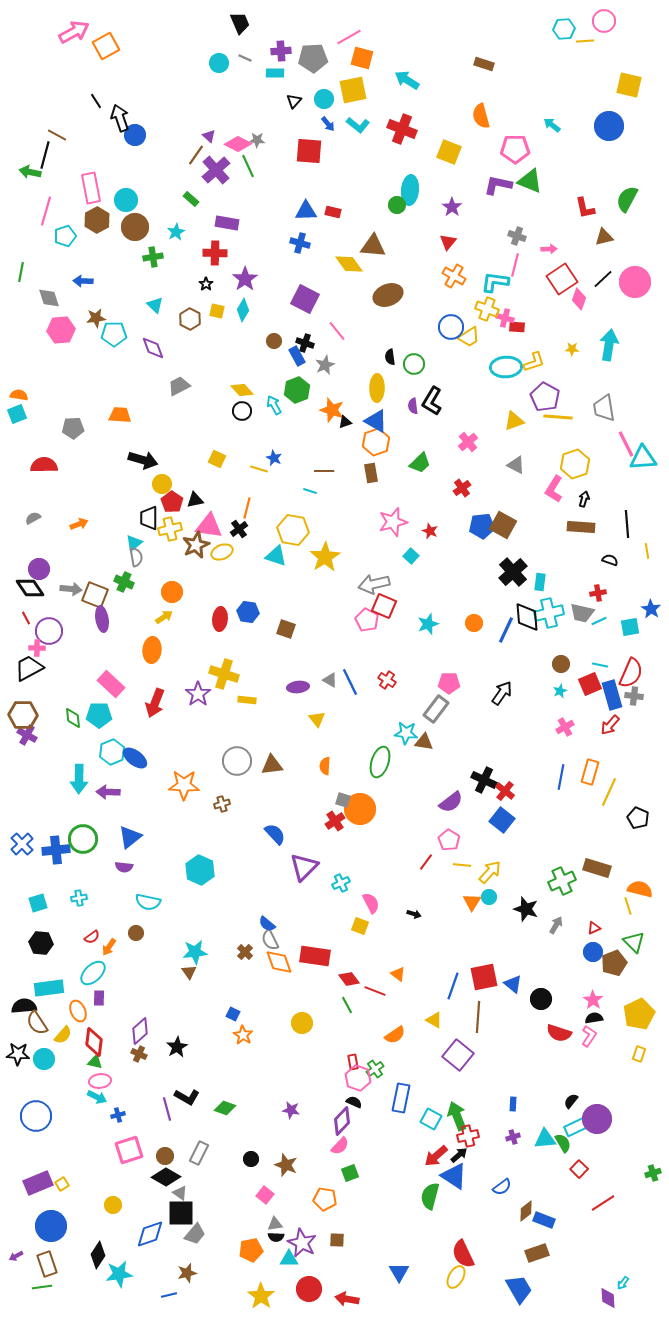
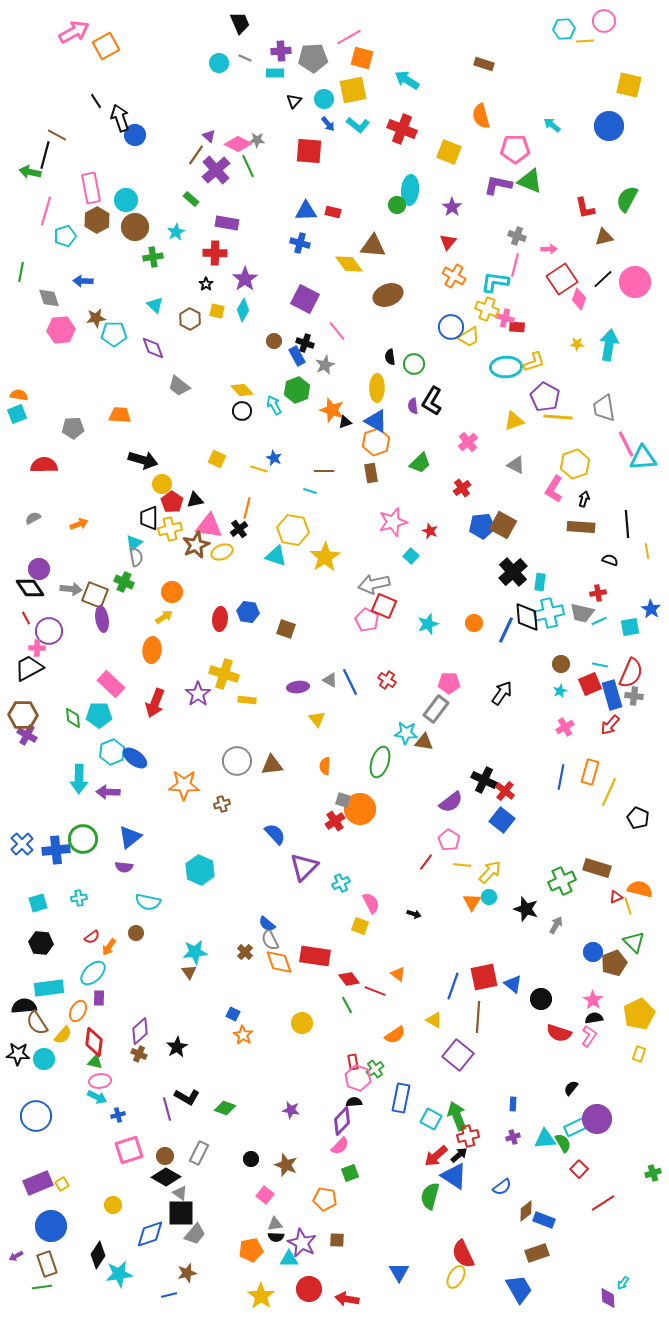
yellow star at (572, 349): moved 5 px right, 5 px up
gray trapezoid at (179, 386): rotated 115 degrees counterclockwise
red triangle at (594, 928): moved 22 px right, 31 px up
orange ellipse at (78, 1011): rotated 50 degrees clockwise
black semicircle at (571, 1101): moved 13 px up
black semicircle at (354, 1102): rotated 28 degrees counterclockwise
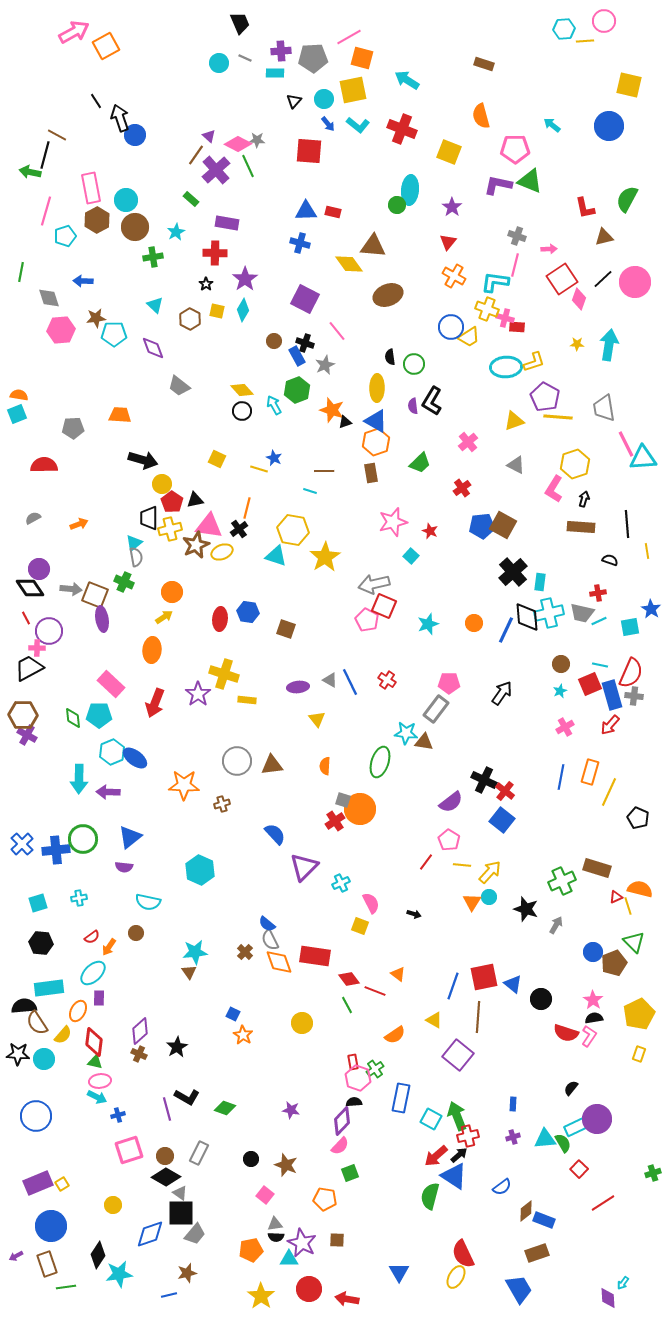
red semicircle at (559, 1033): moved 7 px right
green line at (42, 1287): moved 24 px right
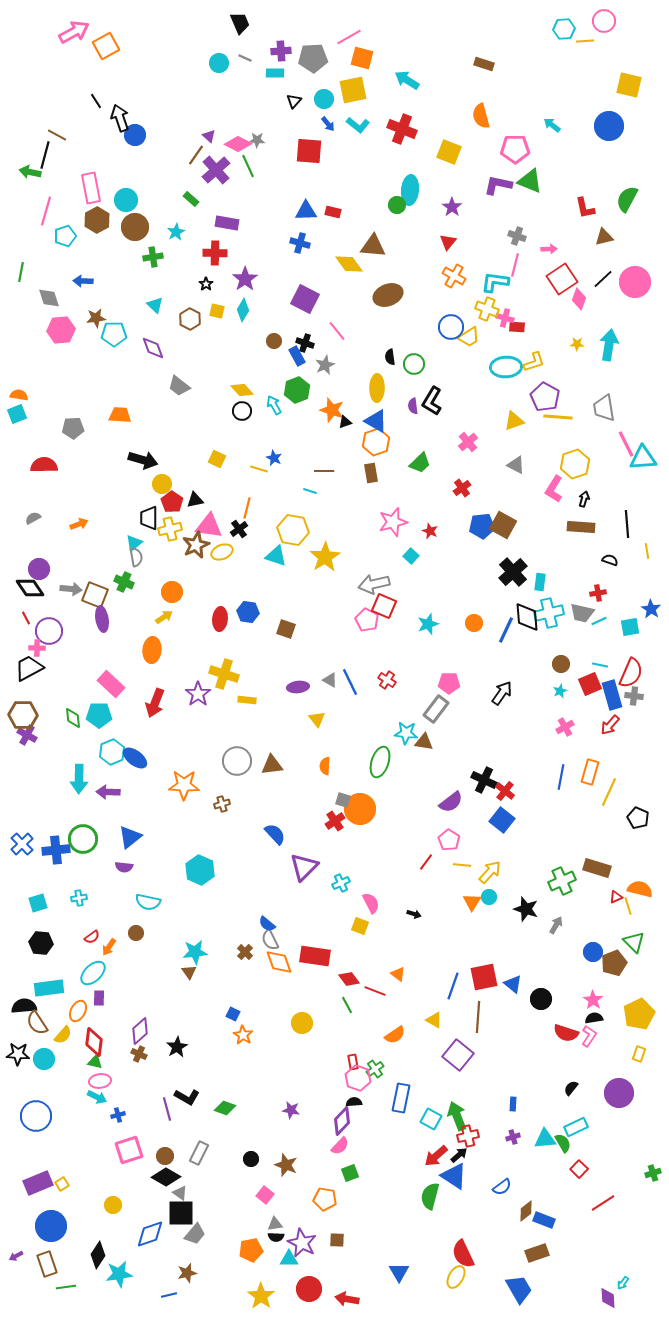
purple circle at (597, 1119): moved 22 px right, 26 px up
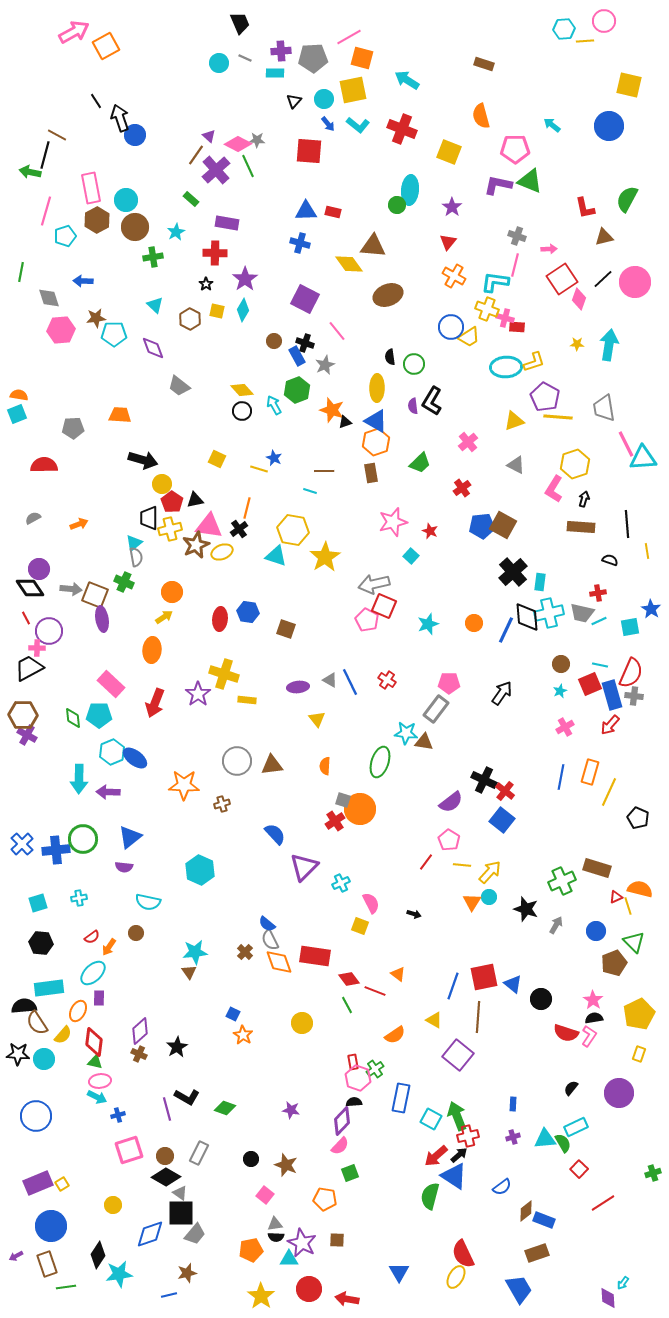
blue circle at (593, 952): moved 3 px right, 21 px up
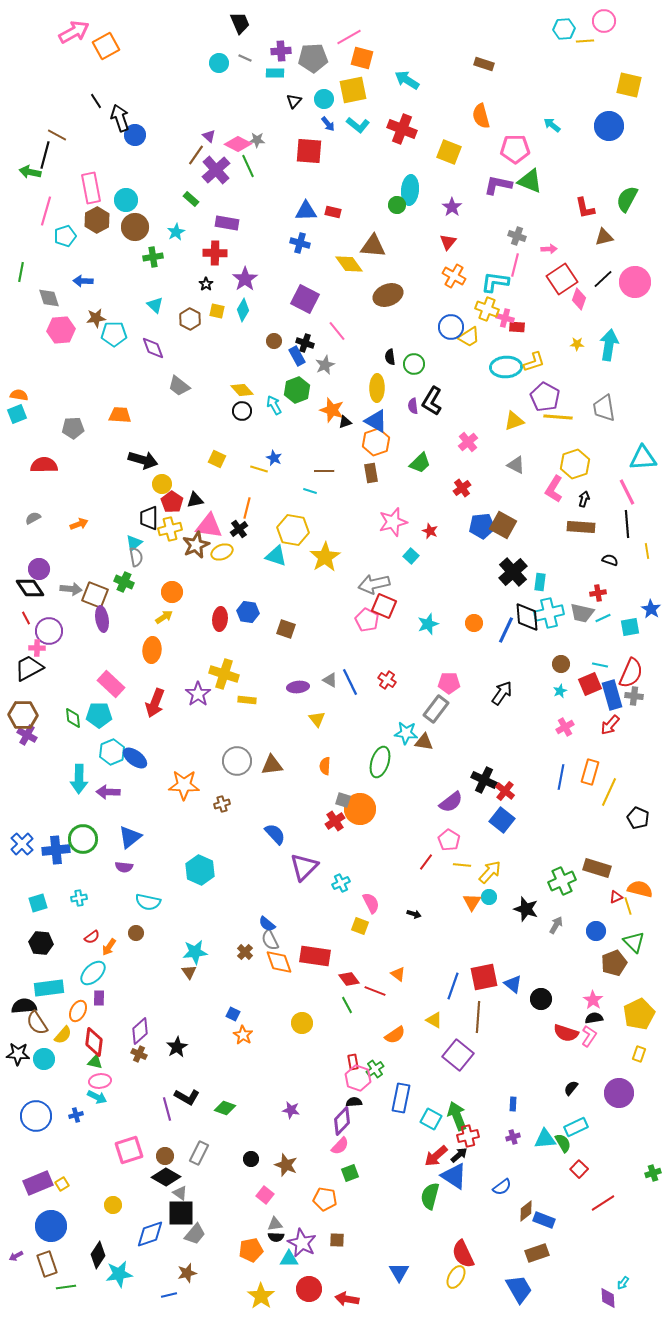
pink line at (626, 444): moved 1 px right, 48 px down
cyan line at (599, 621): moved 4 px right, 3 px up
blue cross at (118, 1115): moved 42 px left
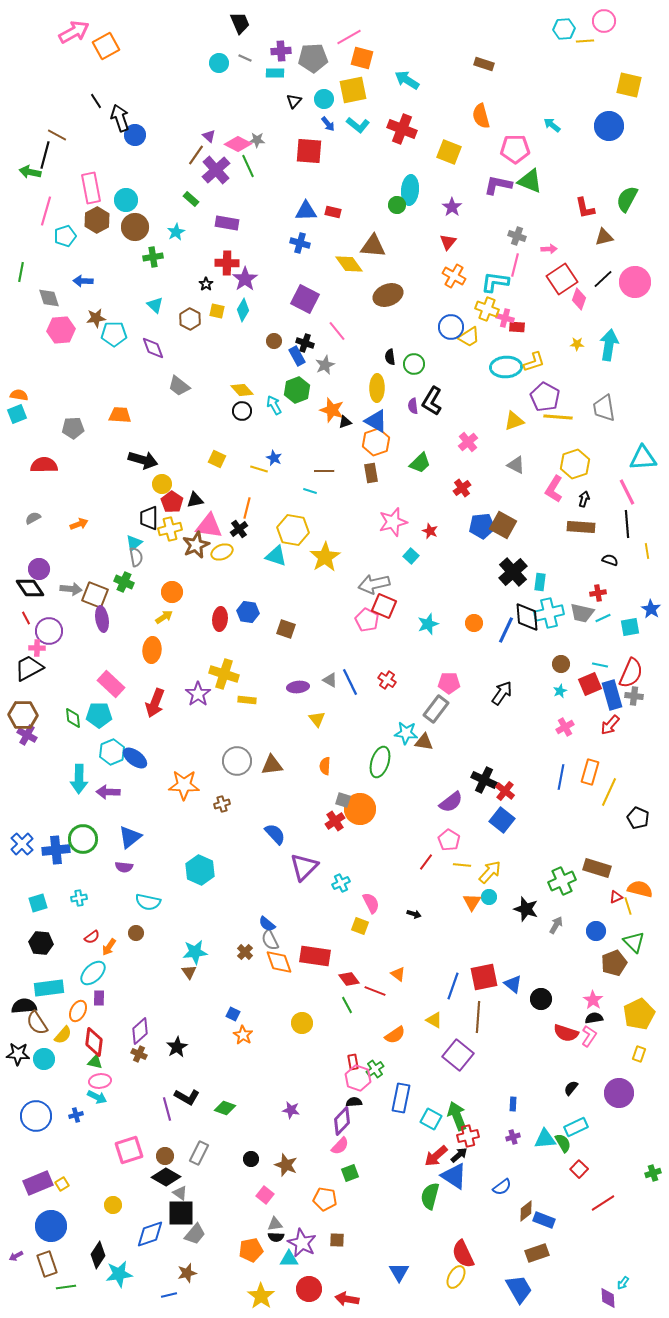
red cross at (215, 253): moved 12 px right, 10 px down
